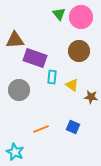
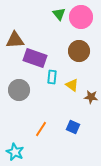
orange line: rotated 35 degrees counterclockwise
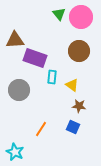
brown star: moved 12 px left, 9 px down
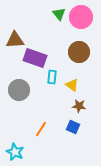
brown circle: moved 1 px down
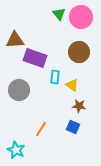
cyan rectangle: moved 3 px right
cyan star: moved 1 px right, 2 px up
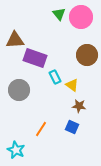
brown circle: moved 8 px right, 3 px down
cyan rectangle: rotated 32 degrees counterclockwise
blue square: moved 1 px left
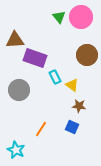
green triangle: moved 3 px down
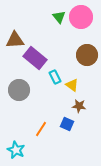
purple rectangle: rotated 20 degrees clockwise
blue square: moved 5 px left, 3 px up
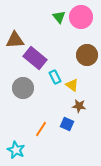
gray circle: moved 4 px right, 2 px up
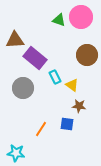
green triangle: moved 3 px down; rotated 32 degrees counterclockwise
blue square: rotated 16 degrees counterclockwise
cyan star: moved 3 px down; rotated 18 degrees counterclockwise
